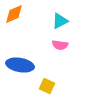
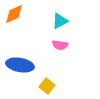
yellow square: rotated 14 degrees clockwise
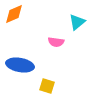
cyan triangle: moved 17 px right, 1 px down; rotated 12 degrees counterclockwise
pink semicircle: moved 4 px left, 3 px up
yellow square: rotated 21 degrees counterclockwise
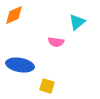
orange diamond: moved 1 px down
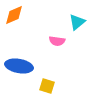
pink semicircle: moved 1 px right, 1 px up
blue ellipse: moved 1 px left, 1 px down
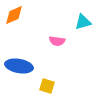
cyan triangle: moved 6 px right; rotated 24 degrees clockwise
